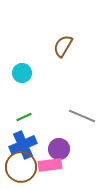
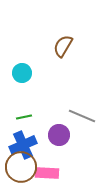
green line: rotated 14 degrees clockwise
purple circle: moved 14 px up
pink rectangle: moved 3 px left, 8 px down; rotated 10 degrees clockwise
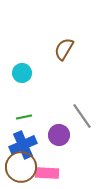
brown semicircle: moved 1 px right, 3 px down
gray line: rotated 32 degrees clockwise
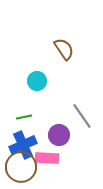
brown semicircle: rotated 115 degrees clockwise
cyan circle: moved 15 px right, 8 px down
pink rectangle: moved 15 px up
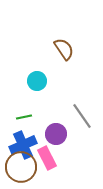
purple circle: moved 3 px left, 1 px up
pink rectangle: rotated 60 degrees clockwise
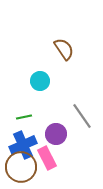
cyan circle: moved 3 px right
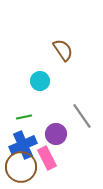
brown semicircle: moved 1 px left, 1 px down
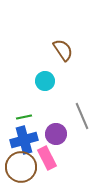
cyan circle: moved 5 px right
gray line: rotated 12 degrees clockwise
blue cross: moved 1 px right, 5 px up; rotated 8 degrees clockwise
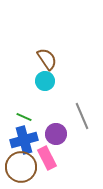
brown semicircle: moved 16 px left, 9 px down
green line: rotated 35 degrees clockwise
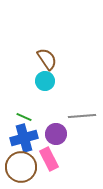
gray line: rotated 72 degrees counterclockwise
blue cross: moved 2 px up
pink rectangle: moved 2 px right, 1 px down
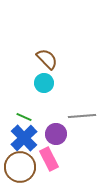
brown semicircle: rotated 10 degrees counterclockwise
cyan circle: moved 1 px left, 2 px down
blue cross: rotated 28 degrees counterclockwise
brown circle: moved 1 px left
